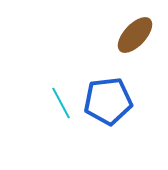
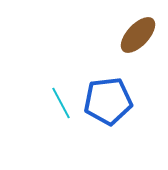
brown ellipse: moved 3 px right
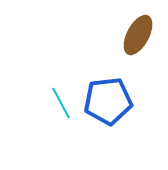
brown ellipse: rotated 15 degrees counterclockwise
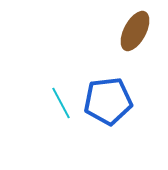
brown ellipse: moved 3 px left, 4 px up
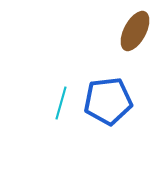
cyan line: rotated 44 degrees clockwise
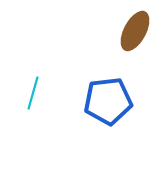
cyan line: moved 28 px left, 10 px up
